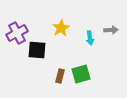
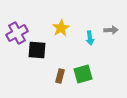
green square: moved 2 px right
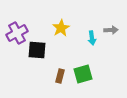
cyan arrow: moved 2 px right
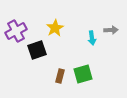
yellow star: moved 6 px left
purple cross: moved 1 px left, 2 px up
black square: rotated 24 degrees counterclockwise
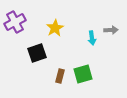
purple cross: moved 1 px left, 9 px up
black square: moved 3 px down
